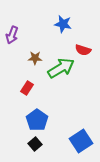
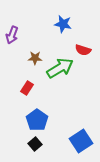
green arrow: moved 1 px left
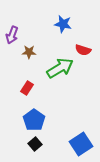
brown star: moved 6 px left, 6 px up
blue pentagon: moved 3 px left
blue square: moved 3 px down
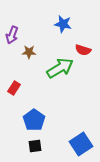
red rectangle: moved 13 px left
black square: moved 2 px down; rotated 32 degrees clockwise
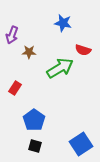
blue star: moved 1 px up
red rectangle: moved 1 px right
black square: rotated 24 degrees clockwise
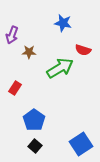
black square: rotated 24 degrees clockwise
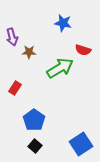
purple arrow: moved 2 px down; rotated 36 degrees counterclockwise
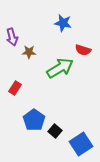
black square: moved 20 px right, 15 px up
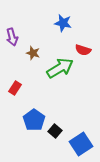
brown star: moved 4 px right, 1 px down; rotated 16 degrees clockwise
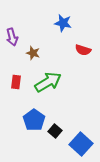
green arrow: moved 12 px left, 14 px down
red rectangle: moved 1 px right, 6 px up; rotated 24 degrees counterclockwise
blue square: rotated 15 degrees counterclockwise
